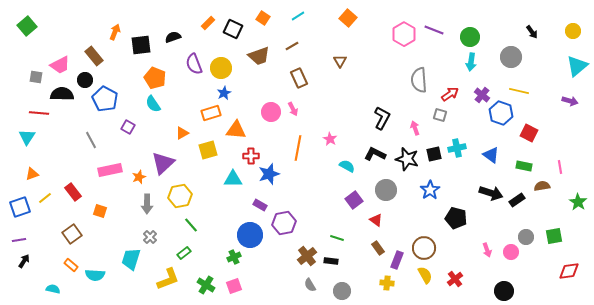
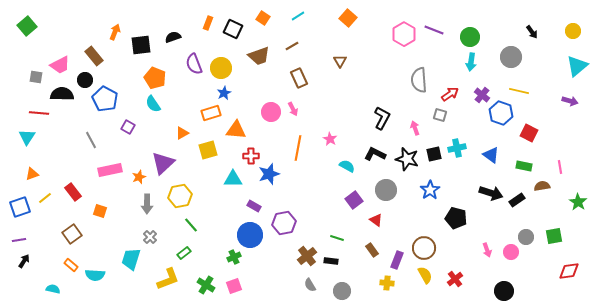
orange rectangle at (208, 23): rotated 24 degrees counterclockwise
purple rectangle at (260, 205): moved 6 px left, 1 px down
brown rectangle at (378, 248): moved 6 px left, 2 px down
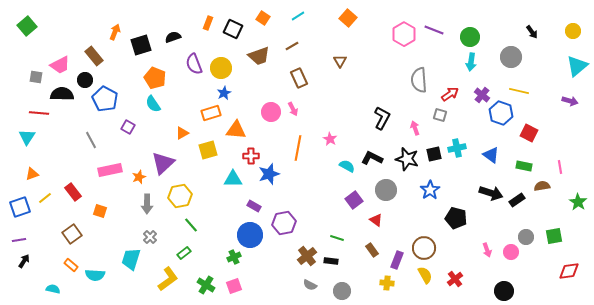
black square at (141, 45): rotated 10 degrees counterclockwise
black L-shape at (375, 154): moved 3 px left, 4 px down
yellow L-shape at (168, 279): rotated 15 degrees counterclockwise
gray semicircle at (310, 285): rotated 32 degrees counterclockwise
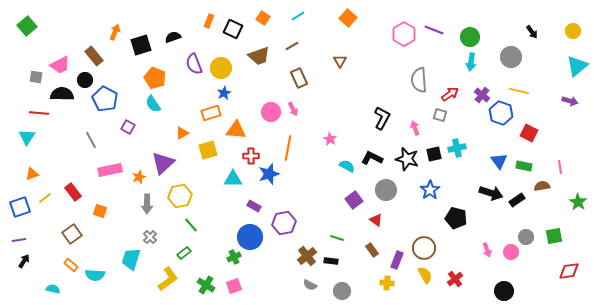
orange rectangle at (208, 23): moved 1 px right, 2 px up
orange line at (298, 148): moved 10 px left
blue triangle at (491, 155): moved 8 px right, 6 px down; rotated 18 degrees clockwise
blue circle at (250, 235): moved 2 px down
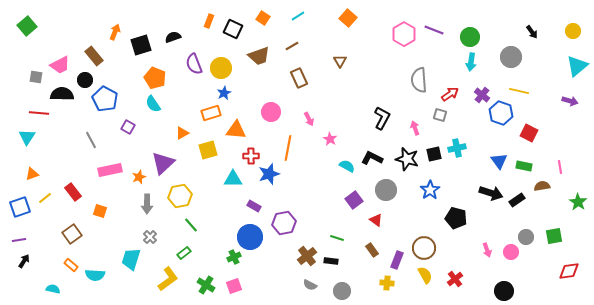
pink arrow at (293, 109): moved 16 px right, 10 px down
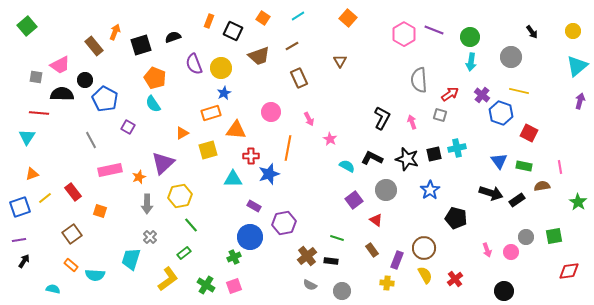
black square at (233, 29): moved 2 px down
brown rectangle at (94, 56): moved 10 px up
purple arrow at (570, 101): moved 10 px right; rotated 91 degrees counterclockwise
pink arrow at (415, 128): moved 3 px left, 6 px up
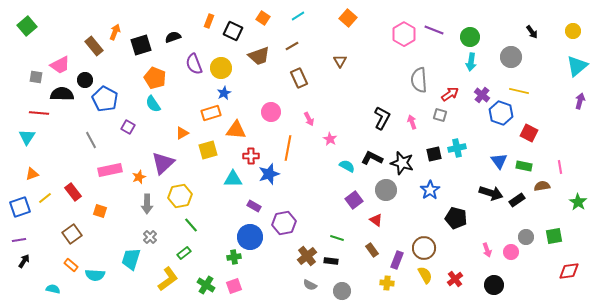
black star at (407, 159): moved 5 px left, 4 px down
green cross at (234, 257): rotated 16 degrees clockwise
black circle at (504, 291): moved 10 px left, 6 px up
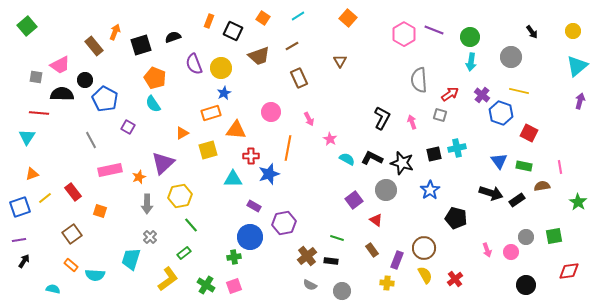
cyan semicircle at (347, 166): moved 7 px up
black circle at (494, 285): moved 32 px right
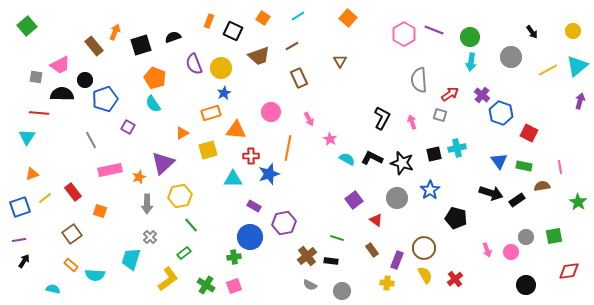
yellow line at (519, 91): moved 29 px right, 21 px up; rotated 42 degrees counterclockwise
blue pentagon at (105, 99): rotated 25 degrees clockwise
gray circle at (386, 190): moved 11 px right, 8 px down
